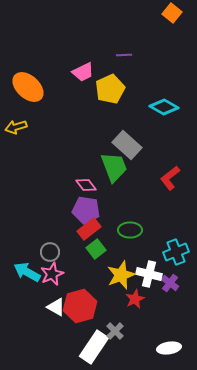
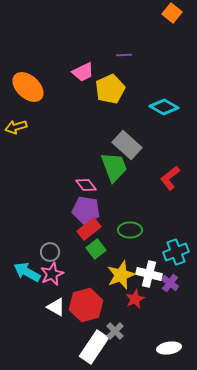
red hexagon: moved 6 px right, 1 px up
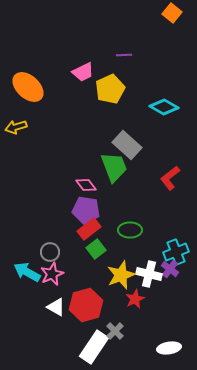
purple cross: moved 14 px up
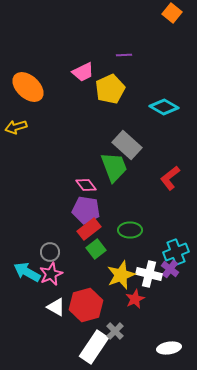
pink star: moved 1 px left
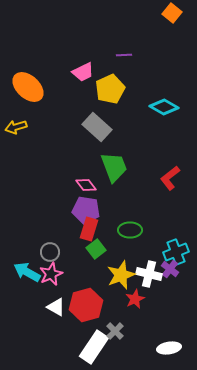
gray rectangle: moved 30 px left, 18 px up
red rectangle: rotated 35 degrees counterclockwise
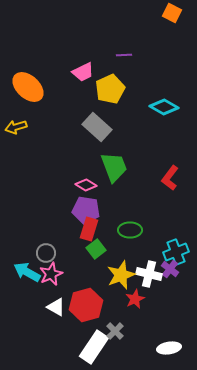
orange square: rotated 12 degrees counterclockwise
red L-shape: rotated 15 degrees counterclockwise
pink diamond: rotated 20 degrees counterclockwise
gray circle: moved 4 px left, 1 px down
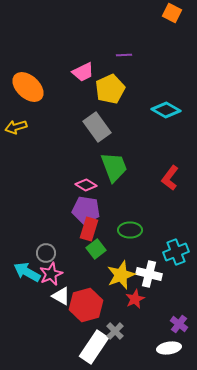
cyan diamond: moved 2 px right, 3 px down
gray rectangle: rotated 12 degrees clockwise
purple cross: moved 9 px right, 55 px down
white triangle: moved 5 px right, 11 px up
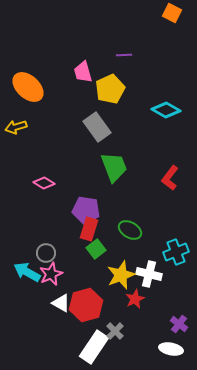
pink trapezoid: rotated 100 degrees clockwise
pink diamond: moved 42 px left, 2 px up
green ellipse: rotated 30 degrees clockwise
white triangle: moved 7 px down
white ellipse: moved 2 px right, 1 px down; rotated 20 degrees clockwise
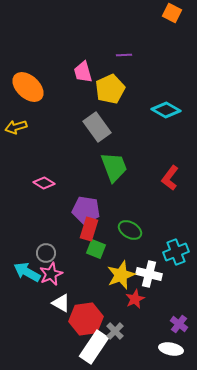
green square: rotated 30 degrees counterclockwise
red hexagon: moved 14 px down; rotated 8 degrees clockwise
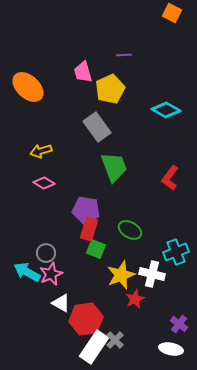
yellow arrow: moved 25 px right, 24 px down
white cross: moved 3 px right
gray cross: moved 9 px down
